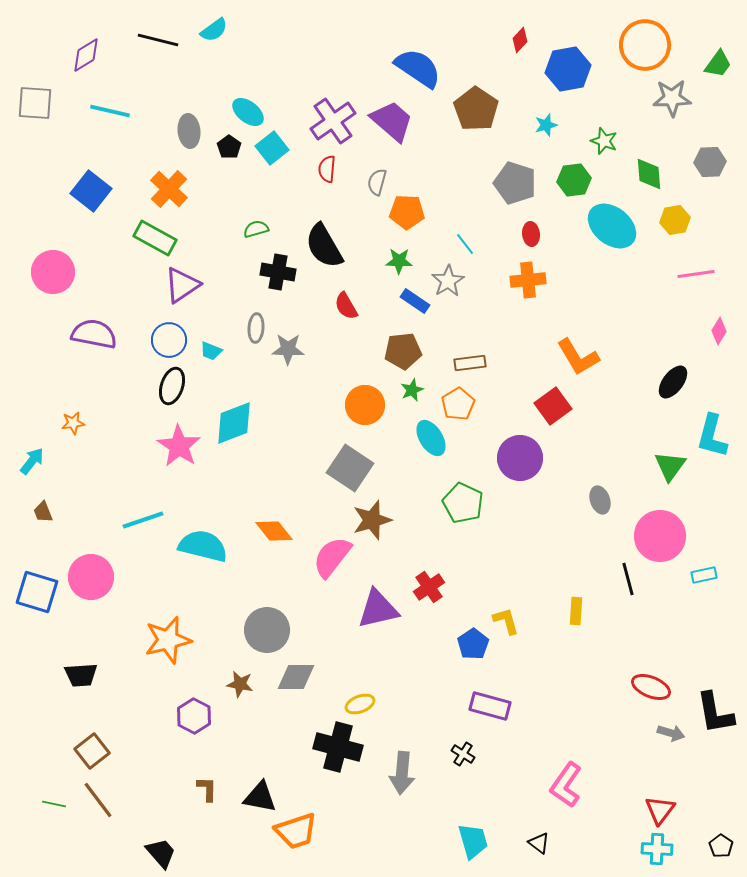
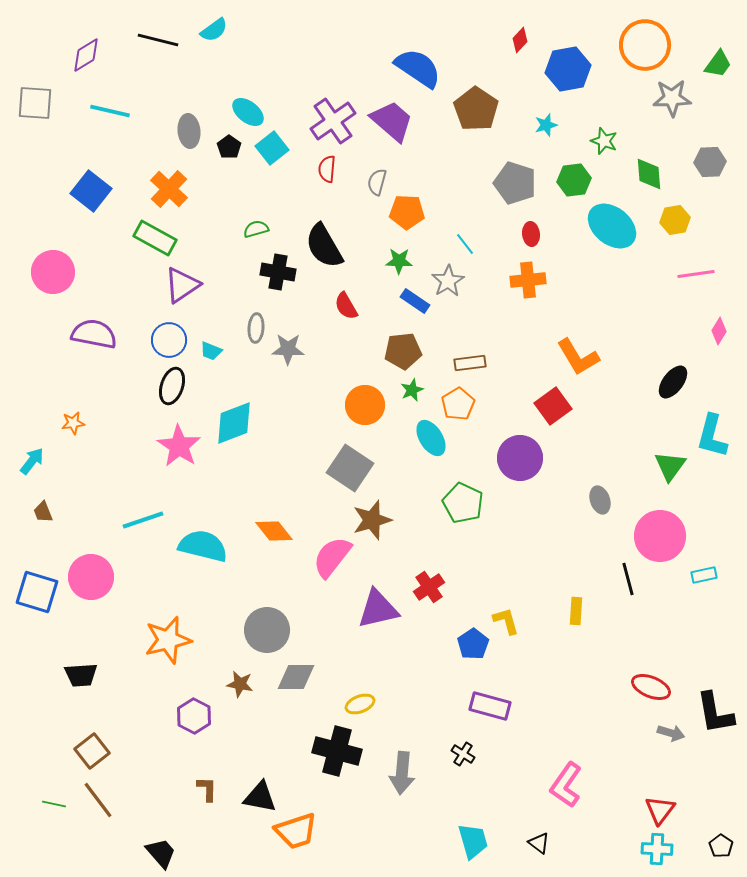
black cross at (338, 747): moved 1 px left, 4 px down
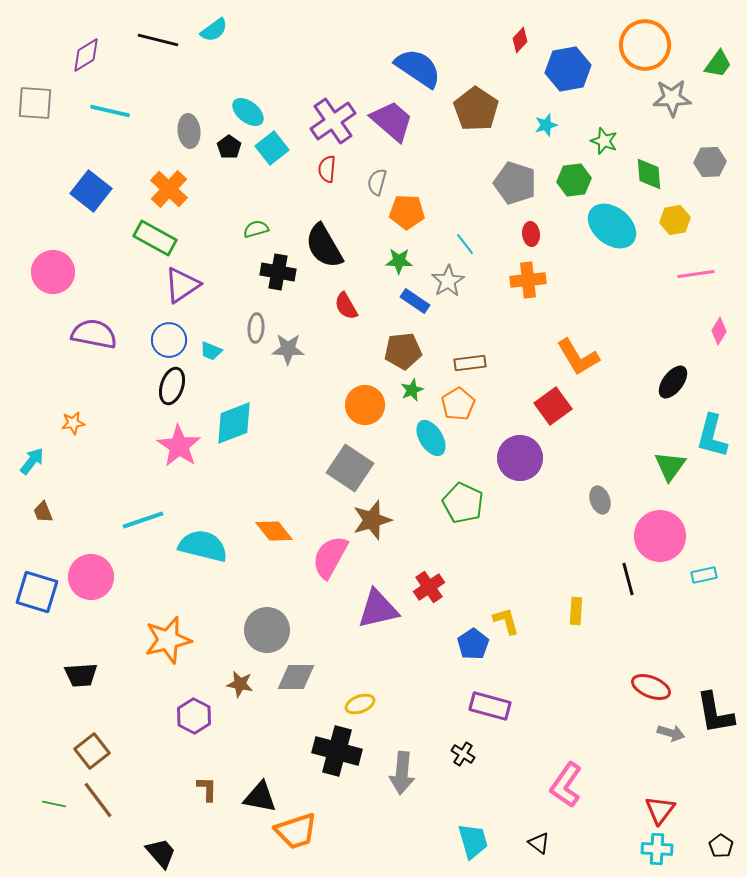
pink semicircle at (332, 557): moved 2 px left; rotated 9 degrees counterclockwise
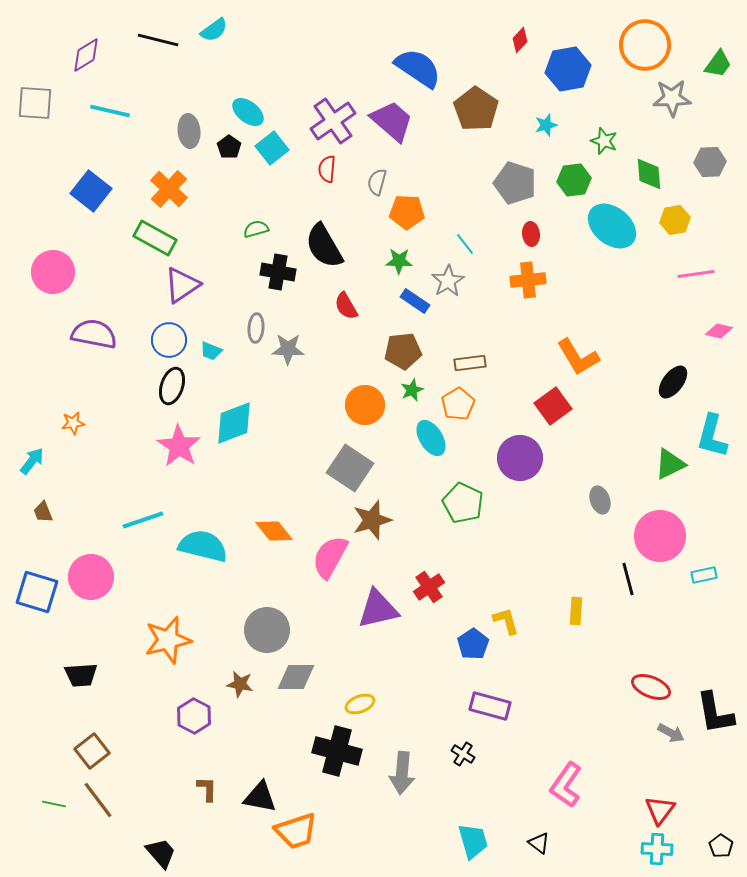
pink diamond at (719, 331): rotated 72 degrees clockwise
green triangle at (670, 466): moved 2 px up; rotated 28 degrees clockwise
gray arrow at (671, 733): rotated 12 degrees clockwise
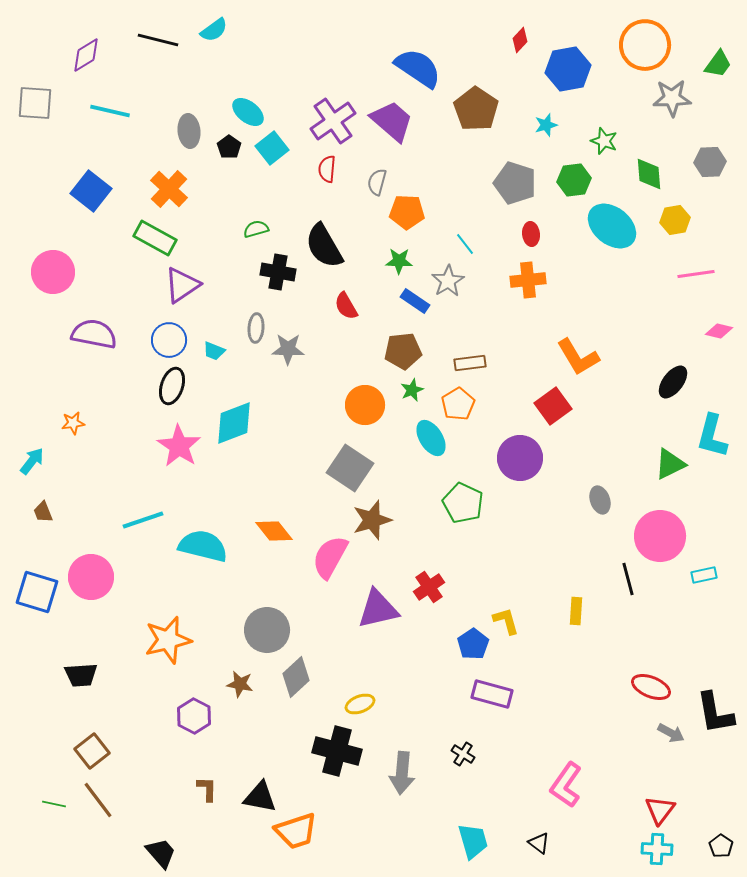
cyan trapezoid at (211, 351): moved 3 px right
gray diamond at (296, 677): rotated 42 degrees counterclockwise
purple rectangle at (490, 706): moved 2 px right, 12 px up
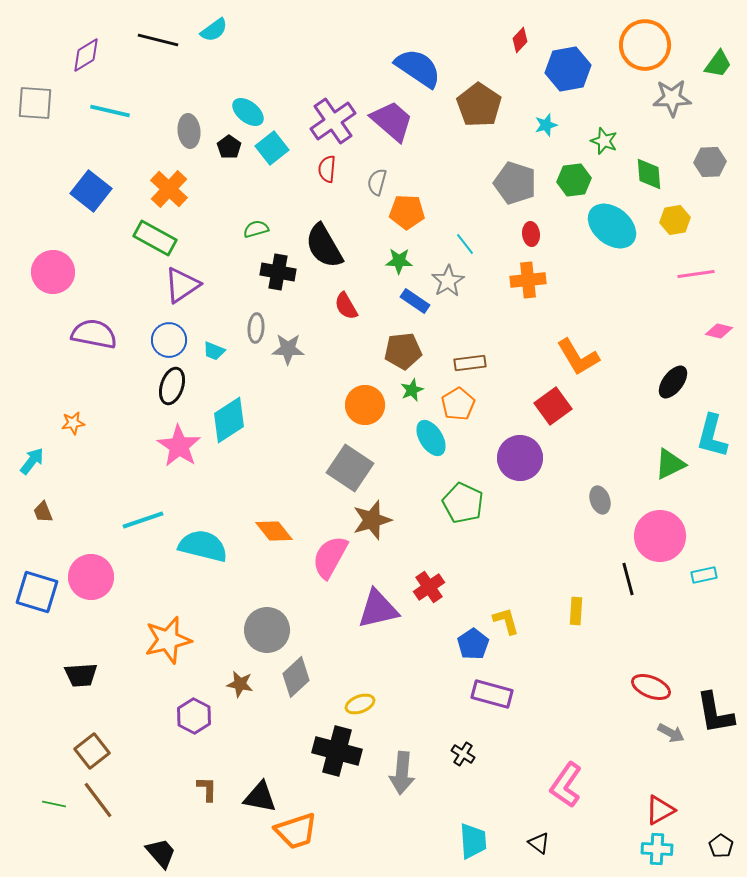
brown pentagon at (476, 109): moved 3 px right, 4 px up
cyan diamond at (234, 423): moved 5 px left, 3 px up; rotated 12 degrees counterclockwise
red triangle at (660, 810): rotated 24 degrees clockwise
cyan trapezoid at (473, 841): rotated 12 degrees clockwise
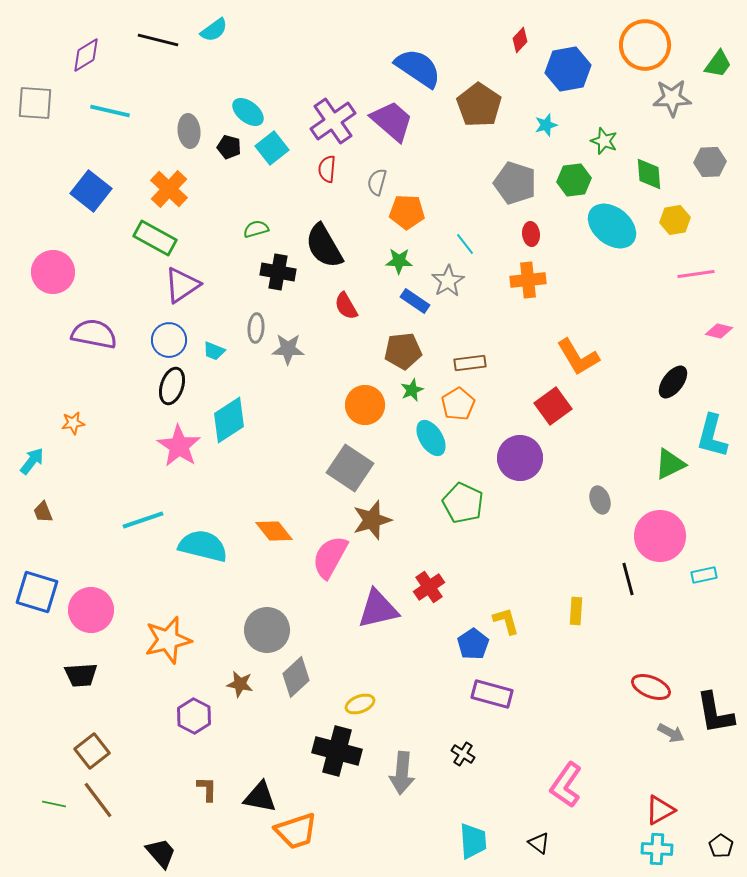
black pentagon at (229, 147): rotated 20 degrees counterclockwise
pink circle at (91, 577): moved 33 px down
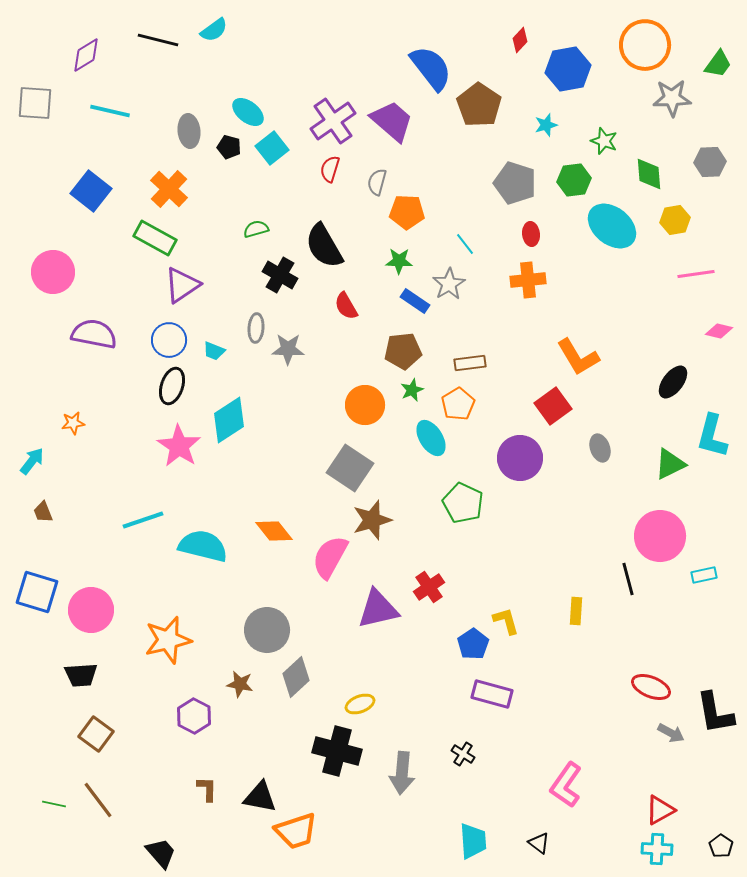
blue semicircle at (418, 68): moved 13 px right; rotated 18 degrees clockwise
red semicircle at (327, 169): moved 3 px right; rotated 12 degrees clockwise
black cross at (278, 272): moved 2 px right, 3 px down; rotated 20 degrees clockwise
gray star at (448, 281): moved 1 px right, 3 px down
gray ellipse at (600, 500): moved 52 px up
brown square at (92, 751): moved 4 px right, 17 px up; rotated 16 degrees counterclockwise
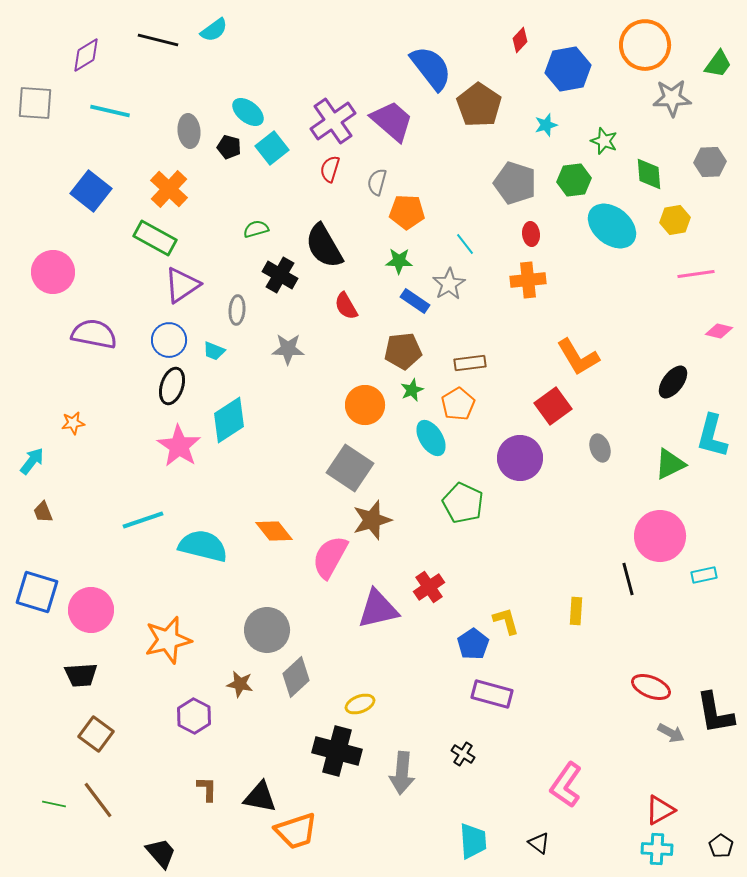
gray ellipse at (256, 328): moved 19 px left, 18 px up
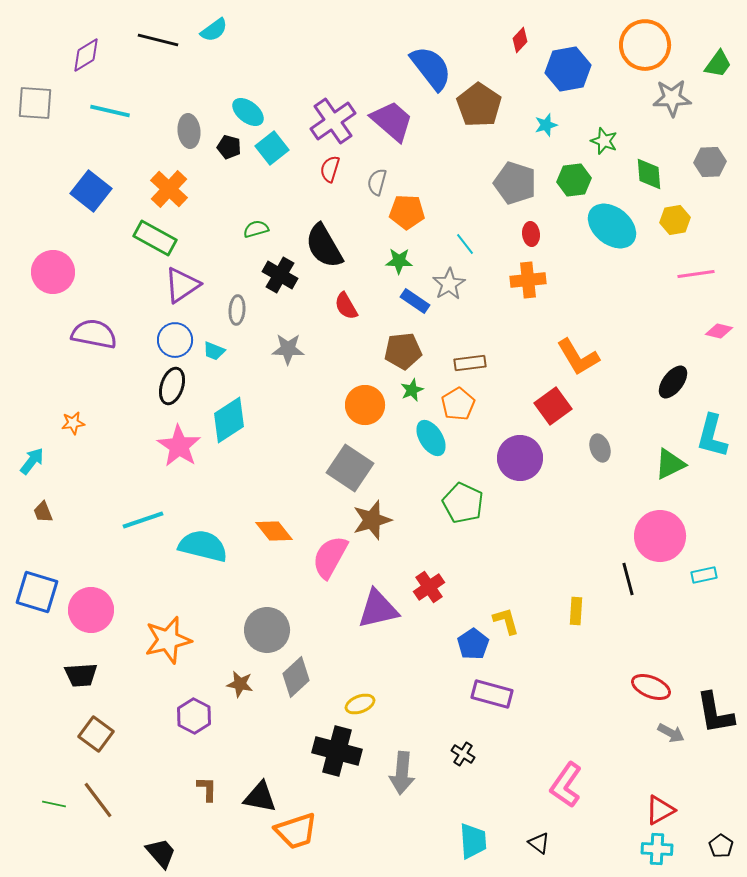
blue circle at (169, 340): moved 6 px right
